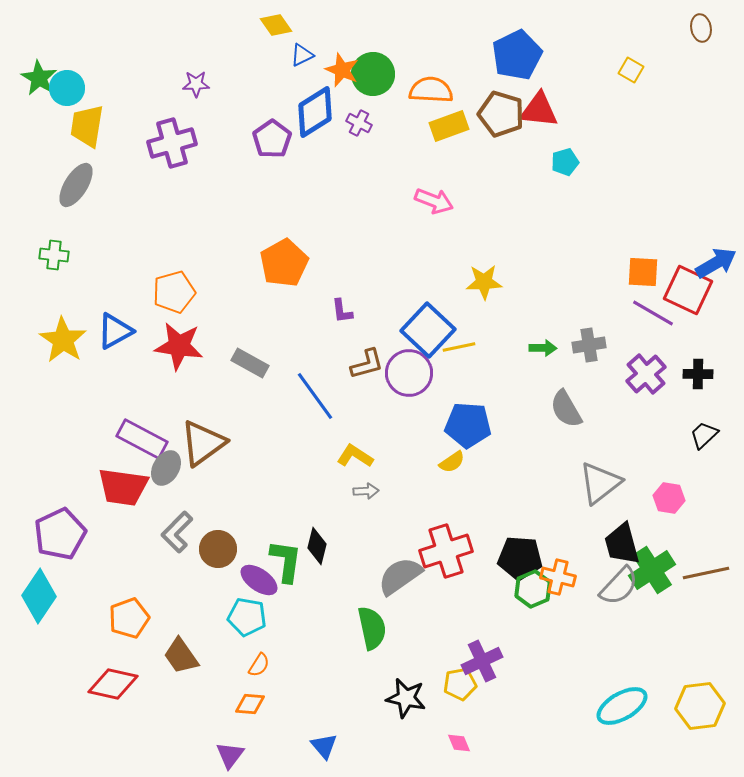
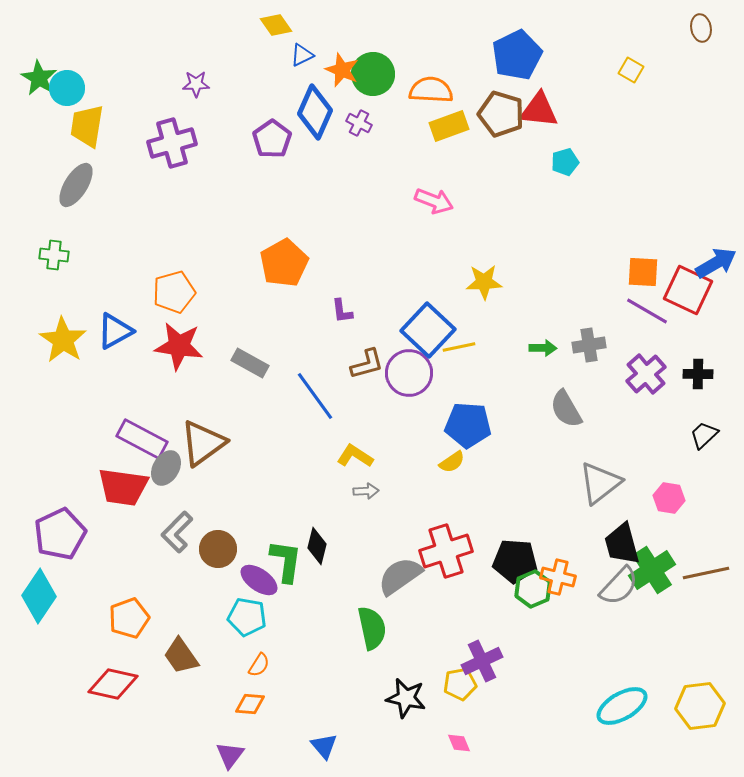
blue diamond at (315, 112): rotated 34 degrees counterclockwise
purple line at (653, 313): moved 6 px left, 2 px up
black pentagon at (520, 558): moved 5 px left, 3 px down
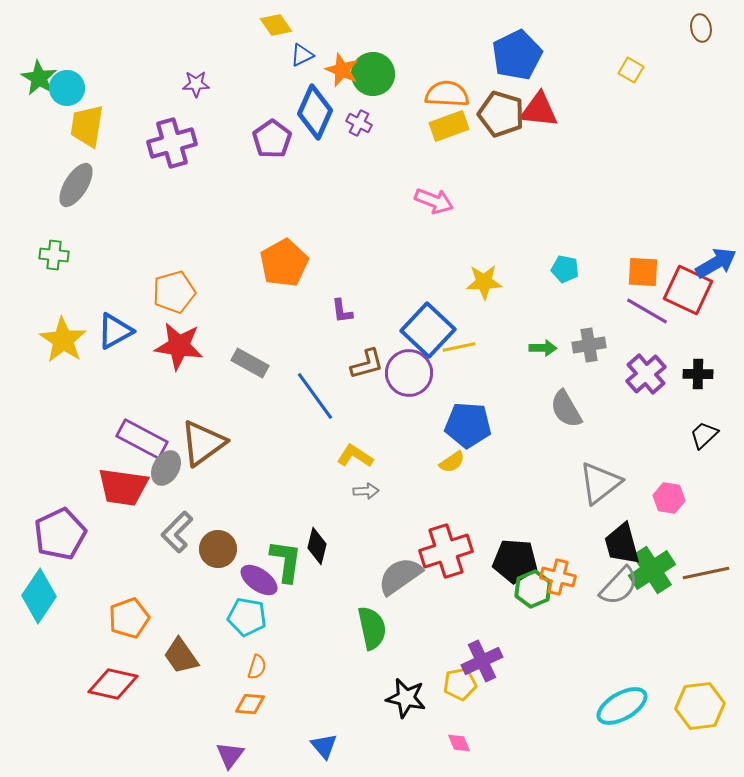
orange semicircle at (431, 90): moved 16 px right, 4 px down
cyan pentagon at (565, 162): moved 107 px down; rotated 28 degrees clockwise
orange semicircle at (259, 665): moved 2 px left, 2 px down; rotated 15 degrees counterclockwise
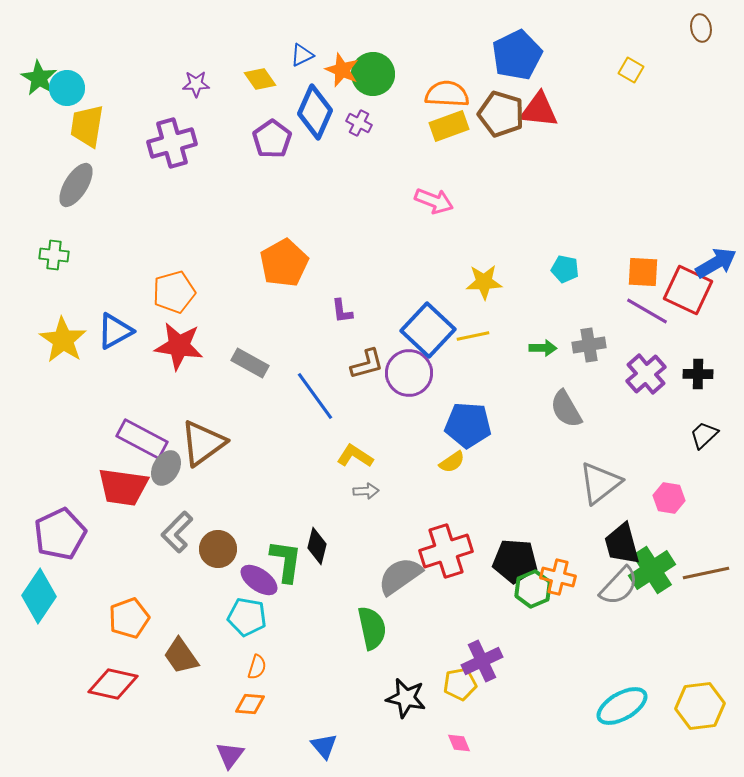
yellow diamond at (276, 25): moved 16 px left, 54 px down
yellow line at (459, 347): moved 14 px right, 11 px up
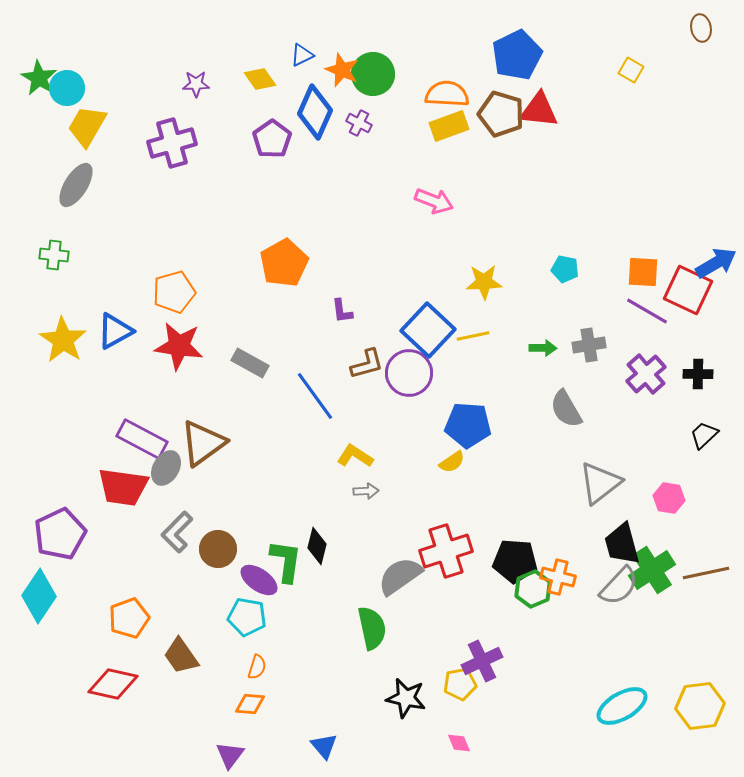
yellow trapezoid at (87, 126): rotated 21 degrees clockwise
